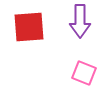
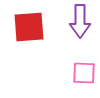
pink square: rotated 20 degrees counterclockwise
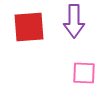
purple arrow: moved 6 px left
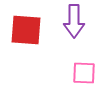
red square: moved 3 px left, 3 px down; rotated 8 degrees clockwise
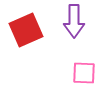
red square: rotated 28 degrees counterclockwise
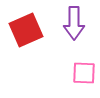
purple arrow: moved 2 px down
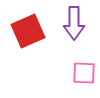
red square: moved 2 px right, 1 px down
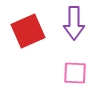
pink square: moved 9 px left
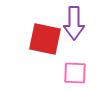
red square: moved 17 px right, 8 px down; rotated 36 degrees clockwise
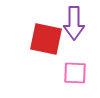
red square: moved 1 px right
